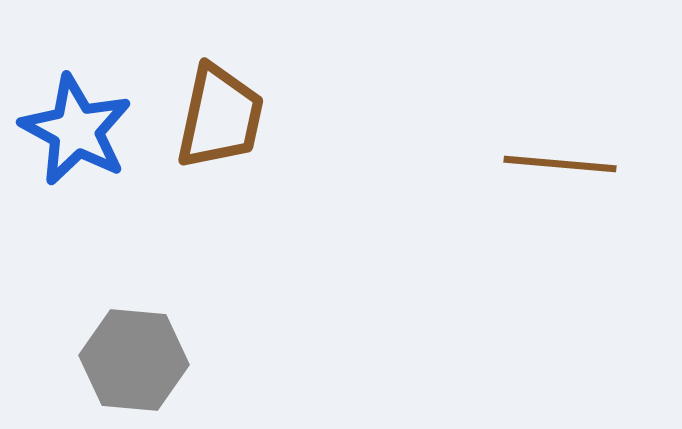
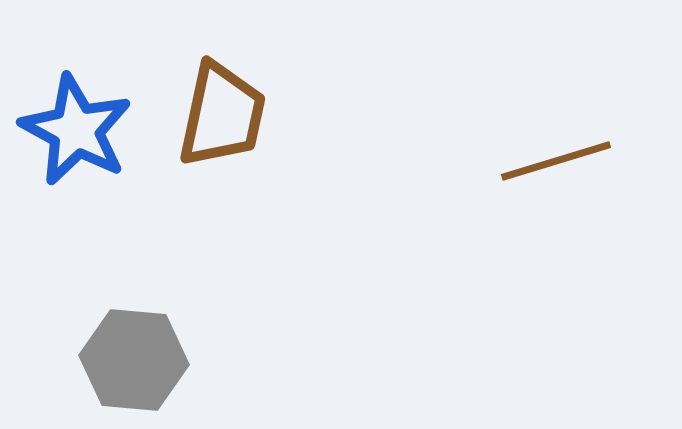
brown trapezoid: moved 2 px right, 2 px up
brown line: moved 4 px left, 3 px up; rotated 22 degrees counterclockwise
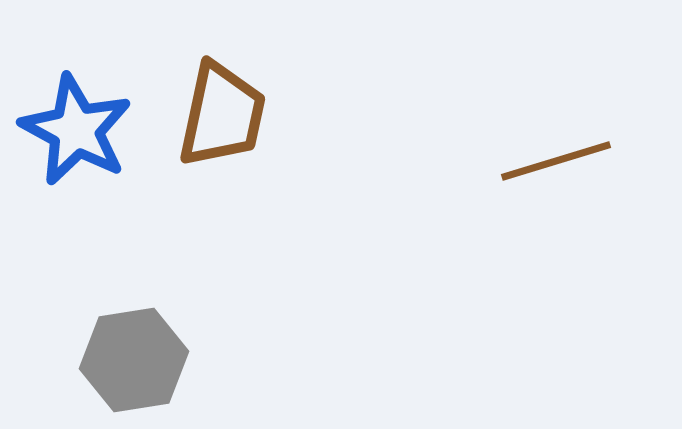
gray hexagon: rotated 14 degrees counterclockwise
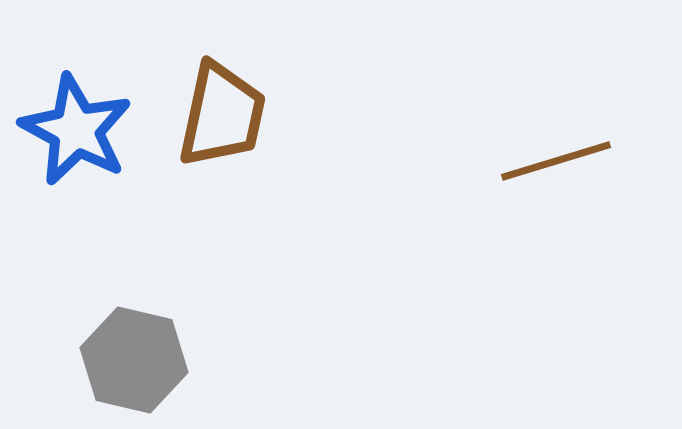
gray hexagon: rotated 22 degrees clockwise
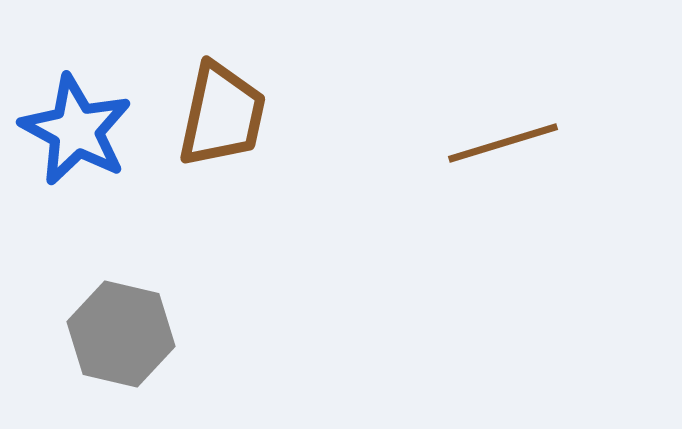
brown line: moved 53 px left, 18 px up
gray hexagon: moved 13 px left, 26 px up
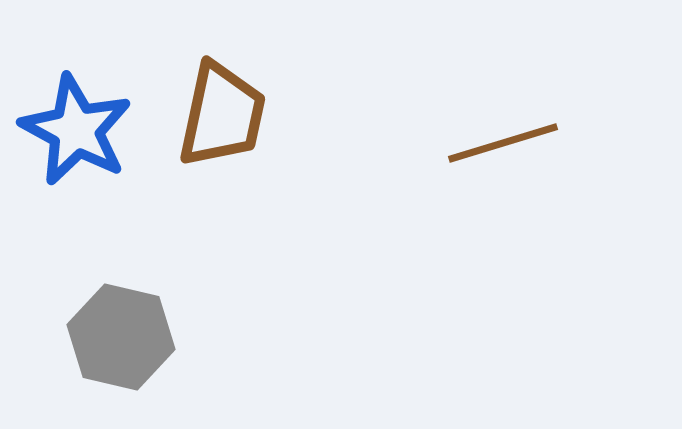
gray hexagon: moved 3 px down
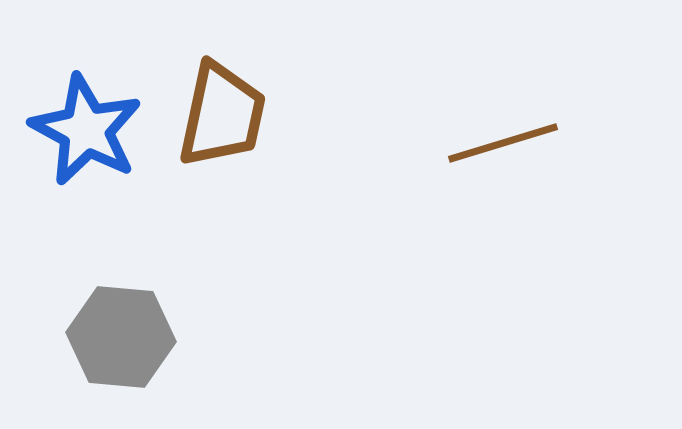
blue star: moved 10 px right
gray hexagon: rotated 8 degrees counterclockwise
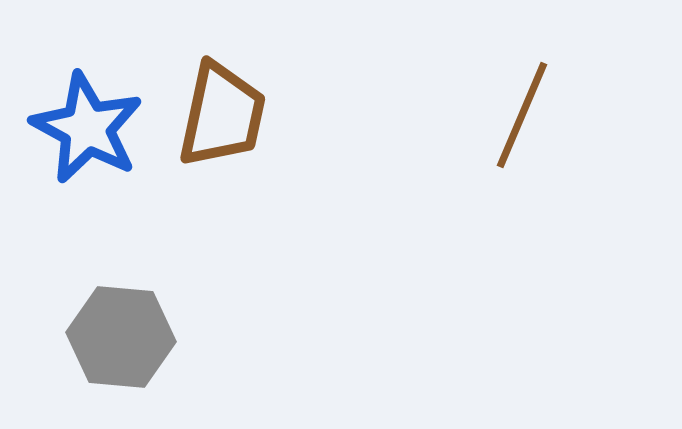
blue star: moved 1 px right, 2 px up
brown line: moved 19 px right, 28 px up; rotated 50 degrees counterclockwise
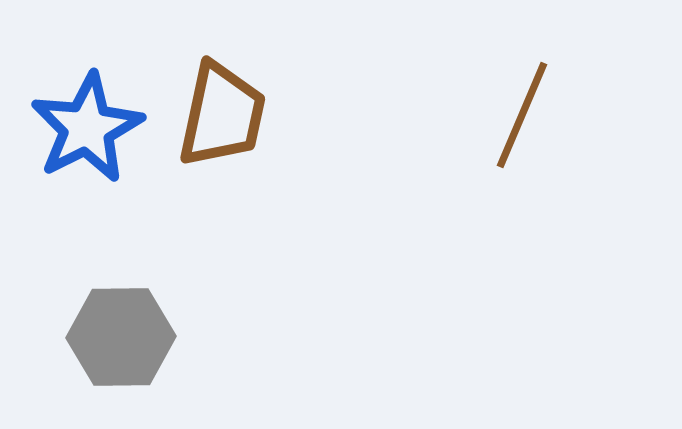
blue star: rotated 17 degrees clockwise
gray hexagon: rotated 6 degrees counterclockwise
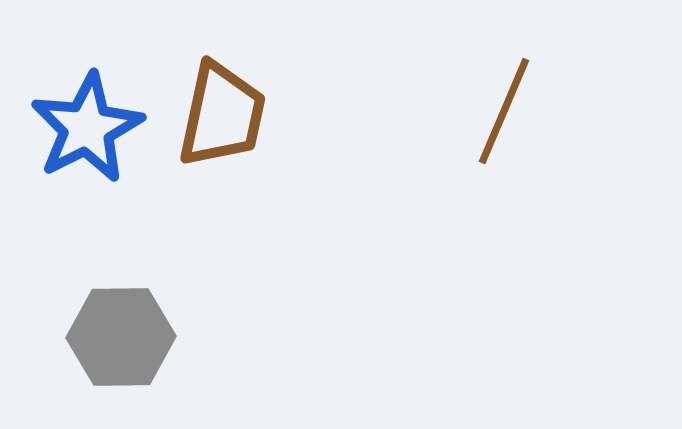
brown line: moved 18 px left, 4 px up
